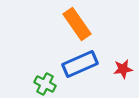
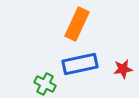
orange rectangle: rotated 60 degrees clockwise
blue rectangle: rotated 12 degrees clockwise
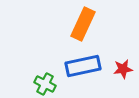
orange rectangle: moved 6 px right
blue rectangle: moved 3 px right, 2 px down
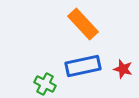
orange rectangle: rotated 68 degrees counterclockwise
red star: rotated 24 degrees clockwise
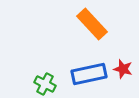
orange rectangle: moved 9 px right
blue rectangle: moved 6 px right, 8 px down
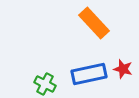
orange rectangle: moved 2 px right, 1 px up
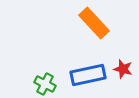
blue rectangle: moved 1 px left, 1 px down
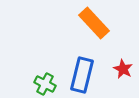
red star: rotated 12 degrees clockwise
blue rectangle: moved 6 px left; rotated 64 degrees counterclockwise
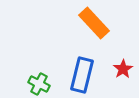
red star: rotated 12 degrees clockwise
green cross: moved 6 px left
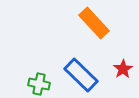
blue rectangle: moved 1 px left; rotated 60 degrees counterclockwise
green cross: rotated 15 degrees counterclockwise
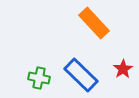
green cross: moved 6 px up
